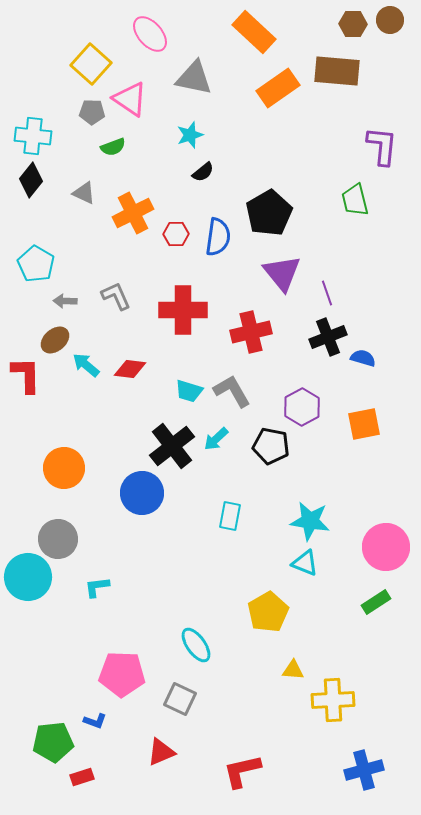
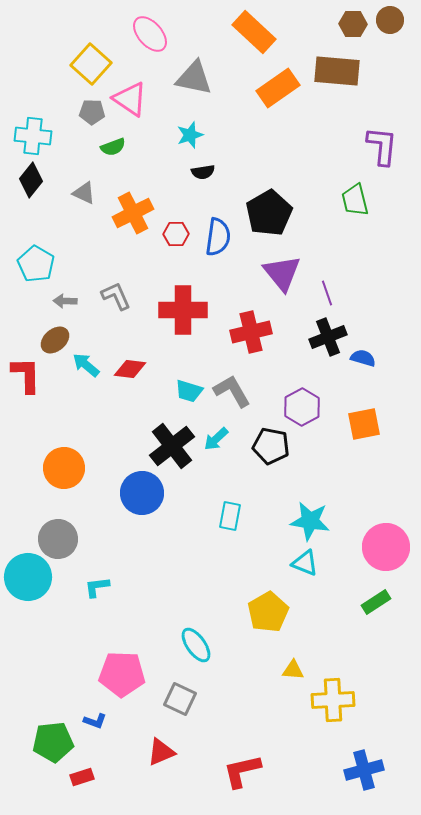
black semicircle at (203, 172): rotated 30 degrees clockwise
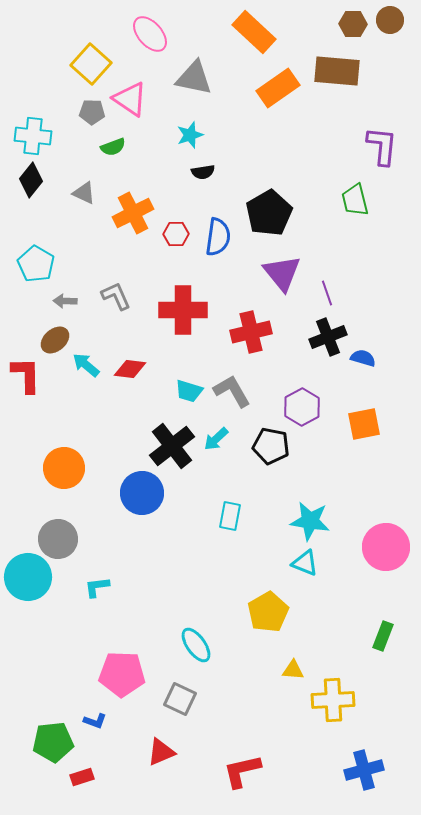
green rectangle at (376, 602): moved 7 px right, 34 px down; rotated 36 degrees counterclockwise
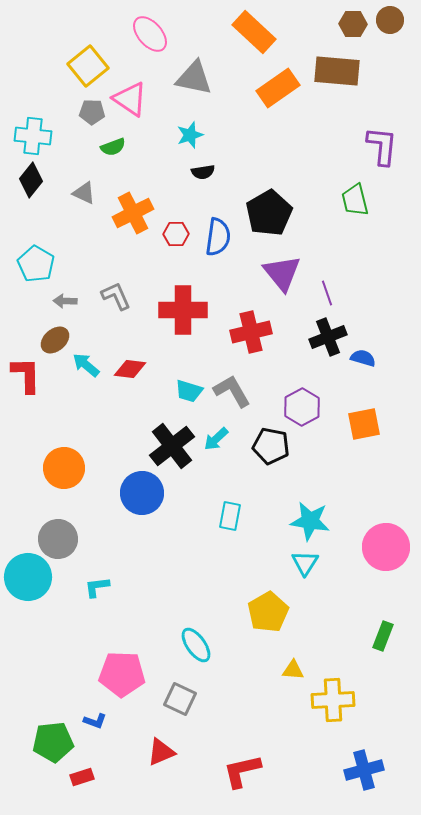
yellow square at (91, 64): moved 3 px left, 2 px down; rotated 9 degrees clockwise
cyan triangle at (305, 563): rotated 40 degrees clockwise
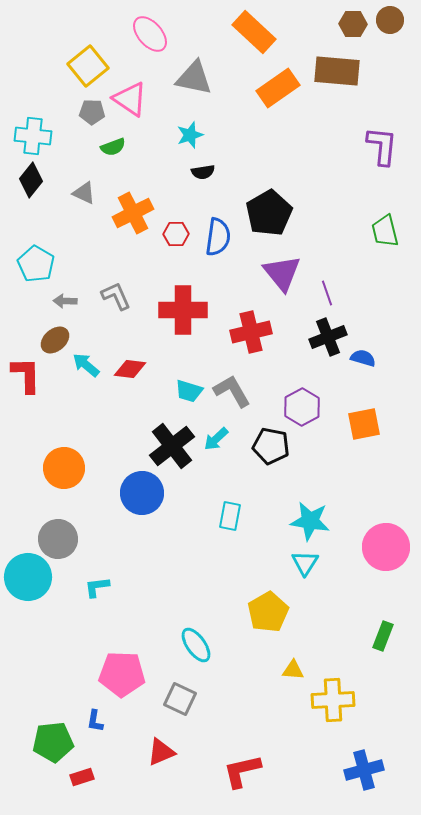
green trapezoid at (355, 200): moved 30 px right, 31 px down
blue L-shape at (95, 721): rotated 80 degrees clockwise
